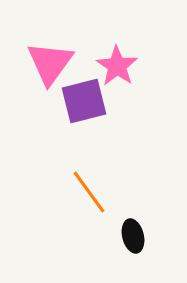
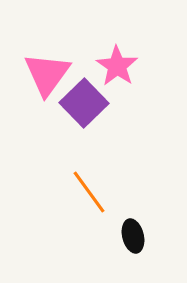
pink triangle: moved 3 px left, 11 px down
purple square: moved 2 px down; rotated 30 degrees counterclockwise
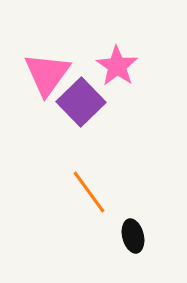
purple square: moved 3 px left, 1 px up
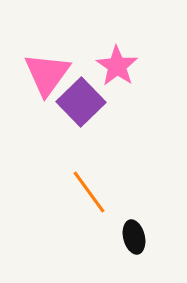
black ellipse: moved 1 px right, 1 px down
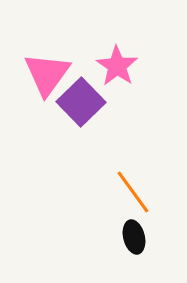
orange line: moved 44 px right
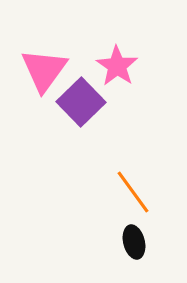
pink triangle: moved 3 px left, 4 px up
black ellipse: moved 5 px down
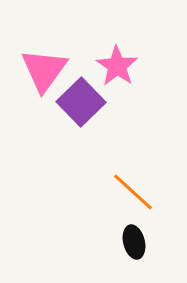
orange line: rotated 12 degrees counterclockwise
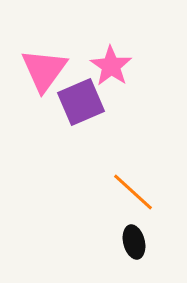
pink star: moved 6 px left
purple square: rotated 21 degrees clockwise
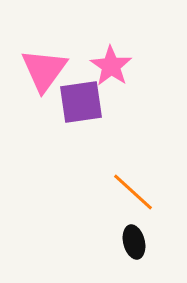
purple square: rotated 15 degrees clockwise
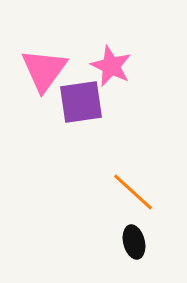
pink star: rotated 9 degrees counterclockwise
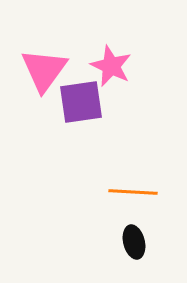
orange line: rotated 39 degrees counterclockwise
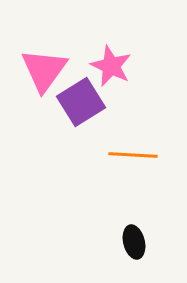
purple square: rotated 24 degrees counterclockwise
orange line: moved 37 px up
